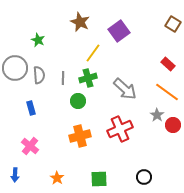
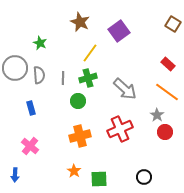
green star: moved 2 px right, 3 px down
yellow line: moved 3 px left
red circle: moved 8 px left, 7 px down
orange star: moved 17 px right, 7 px up
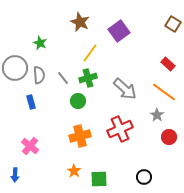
gray line: rotated 40 degrees counterclockwise
orange line: moved 3 px left
blue rectangle: moved 6 px up
red circle: moved 4 px right, 5 px down
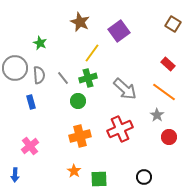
yellow line: moved 2 px right
pink cross: rotated 12 degrees clockwise
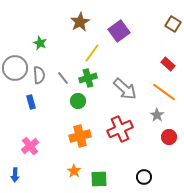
brown star: rotated 18 degrees clockwise
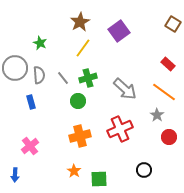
yellow line: moved 9 px left, 5 px up
black circle: moved 7 px up
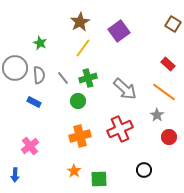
blue rectangle: moved 3 px right; rotated 48 degrees counterclockwise
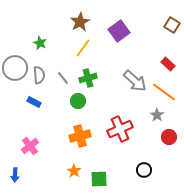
brown square: moved 1 px left, 1 px down
gray arrow: moved 10 px right, 8 px up
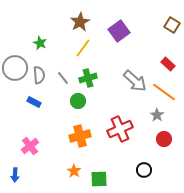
red circle: moved 5 px left, 2 px down
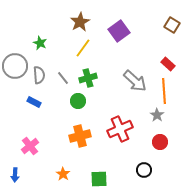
gray circle: moved 2 px up
orange line: moved 1 px up; rotated 50 degrees clockwise
red circle: moved 4 px left, 3 px down
orange star: moved 11 px left, 3 px down
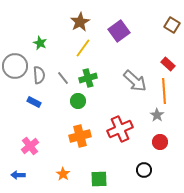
blue arrow: moved 3 px right; rotated 88 degrees clockwise
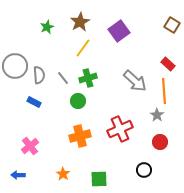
green star: moved 7 px right, 16 px up; rotated 24 degrees clockwise
